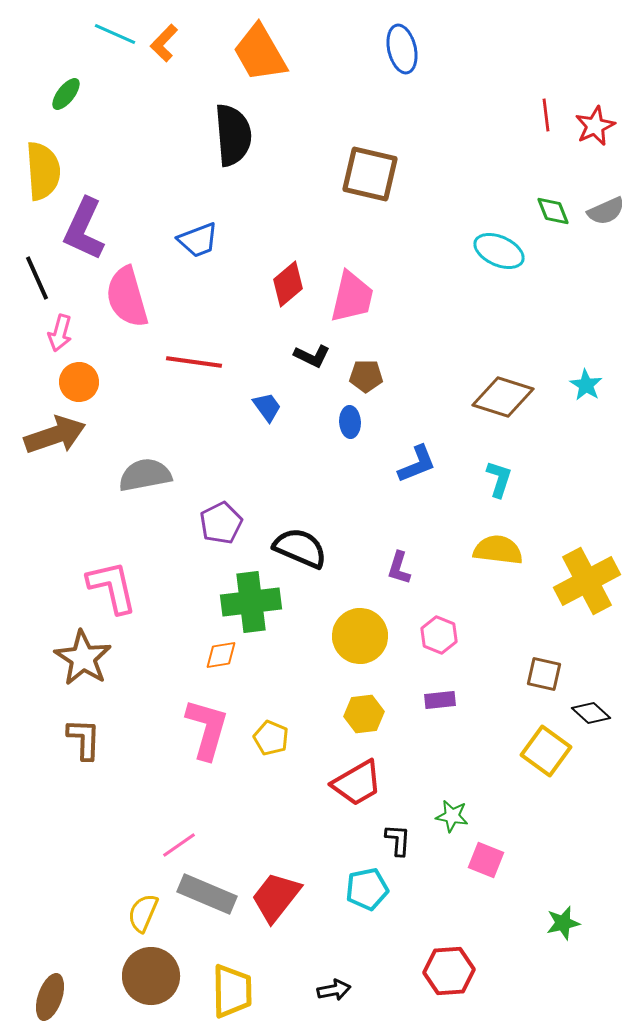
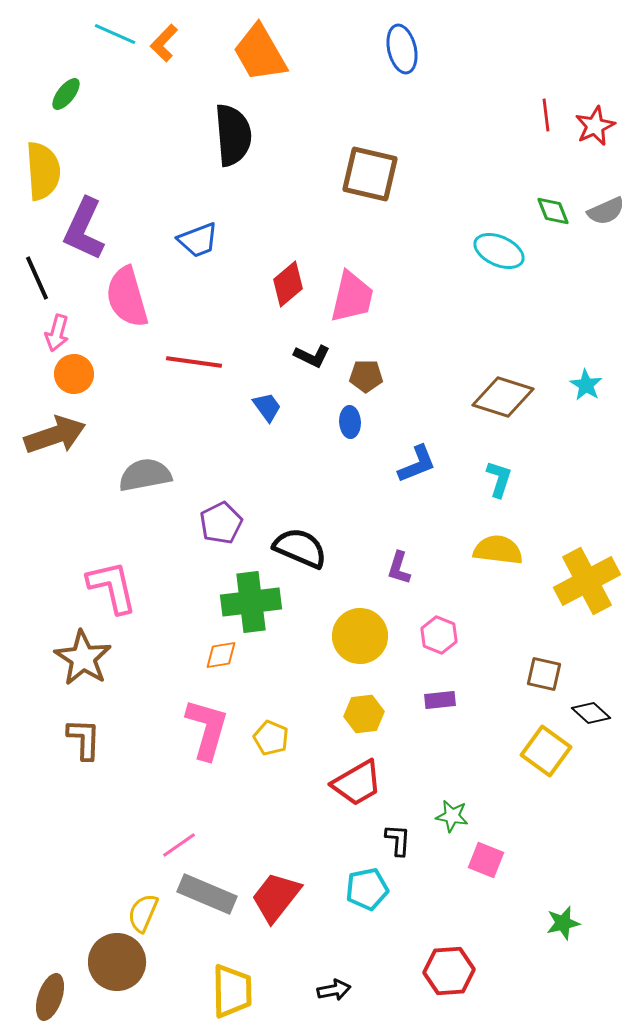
pink arrow at (60, 333): moved 3 px left
orange circle at (79, 382): moved 5 px left, 8 px up
brown circle at (151, 976): moved 34 px left, 14 px up
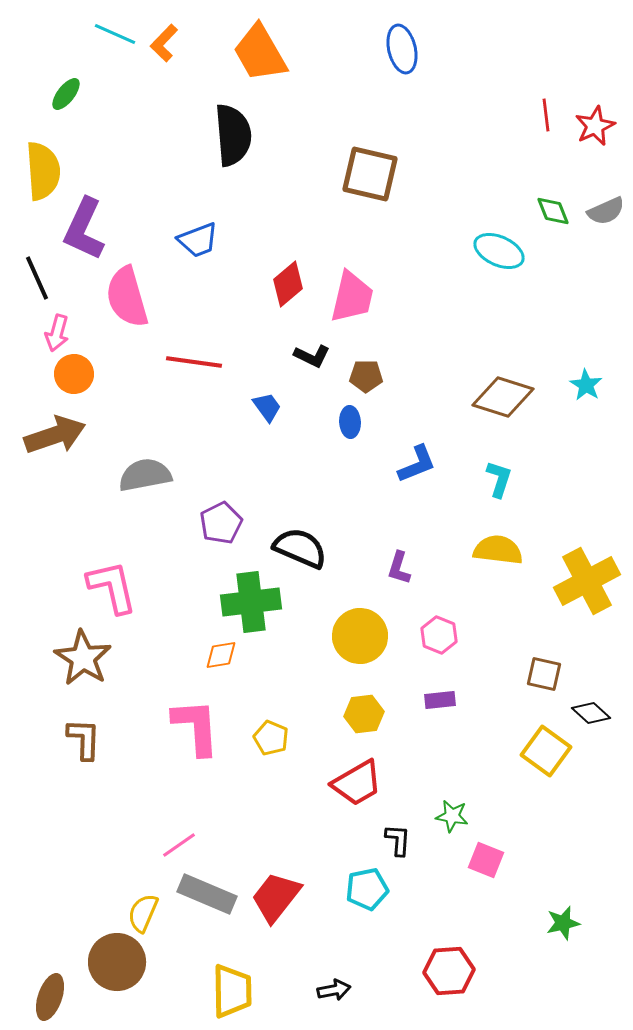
pink L-shape at (207, 729): moved 11 px left, 2 px up; rotated 20 degrees counterclockwise
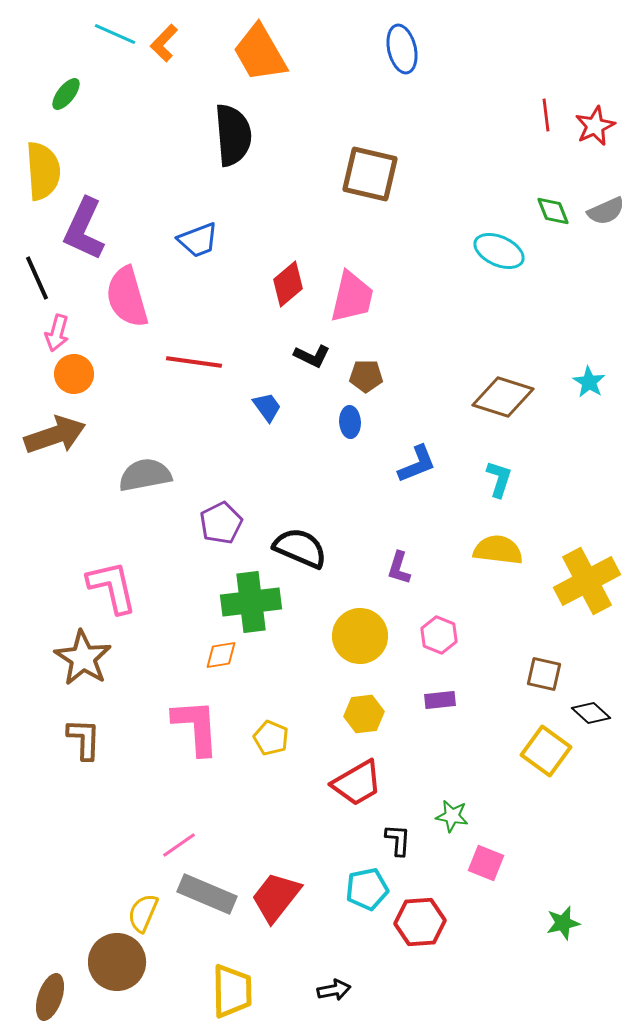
cyan star at (586, 385): moved 3 px right, 3 px up
pink square at (486, 860): moved 3 px down
red hexagon at (449, 971): moved 29 px left, 49 px up
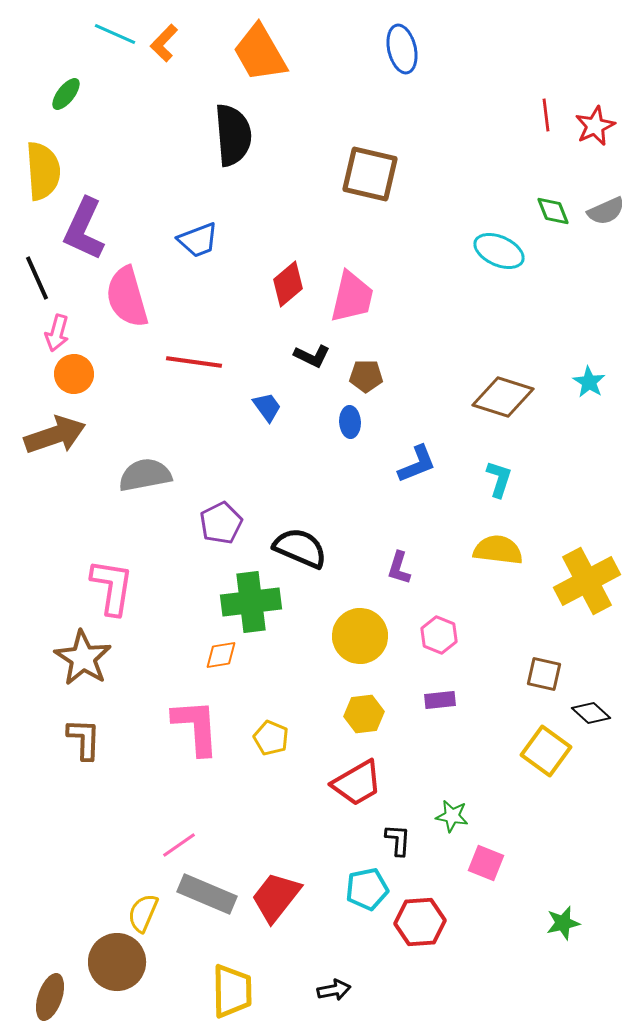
pink L-shape at (112, 587): rotated 22 degrees clockwise
